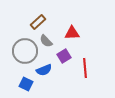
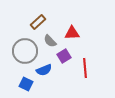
gray semicircle: moved 4 px right
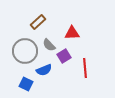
gray semicircle: moved 1 px left, 4 px down
